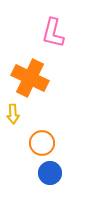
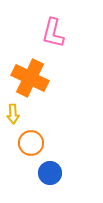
orange circle: moved 11 px left
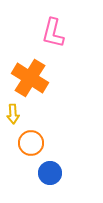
orange cross: rotated 6 degrees clockwise
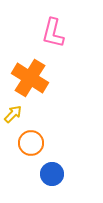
yellow arrow: rotated 132 degrees counterclockwise
blue circle: moved 2 px right, 1 px down
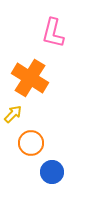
blue circle: moved 2 px up
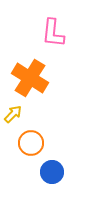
pink L-shape: rotated 8 degrees counterclockwise
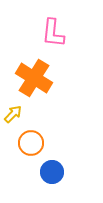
orange cross: moved 4 px right
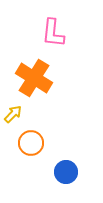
blue circle: moved 14 px right
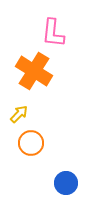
orange cross: moved 7 px up
yellow arrow: moved 6 px right
blue circle: moved 11 px down
